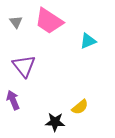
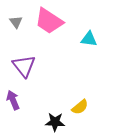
cyan triangle: moved 1 px right, 2 px up; rotated 30 degrees clockwise
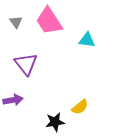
pink trapezoid: rotated 24 degrees clockwise
cyan triangle: moved 2 px left, 1 px down
purple triangle: moved 2 px right, 2 px up
purple arrow: rotated 102 degrees clockwise
black star: rotated 12 degrees counterclockwise
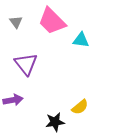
pink trapezoid: moved 3 px right; rotated 12 degrees counterclockwise
cyan triangle: moved 6 px left
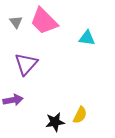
pink trapezoid: moved 8 px left
cyan triangle: moved 6 px right, 2 px up
purple triangle: rotated 20 degrees clockwise
yellow semicircle: moved 8 px down; rotated 24 degrees counterclockwise
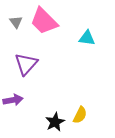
black star: rotated 18 degrees counterclockwise
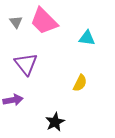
purple triangle: rotated 20 degrees counterclockwise
yellow semicircle: moved 32 px up
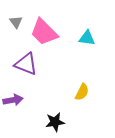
pink trapezoid: moved 11 px down
purple triangle: rotated 30 degrees counterclockwise
yellow semicircle: moved 2 px right, 9 px down
black star: rotated 18 degrees clockwise
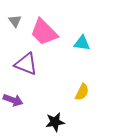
gray triangle: moved 1 px left, 1 px up
cyan triangle: moved 5 px left, 5 px down
purple arrow: rotated 30 degrees clockwise
